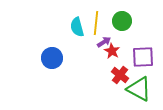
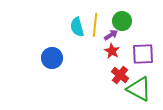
yellow line: moved 1 px left, 2 px down
purple arrow: moved 7 px right, 7 px up
purple square: moved 3 px up
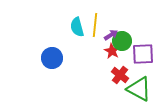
green circle: moved 20 px down
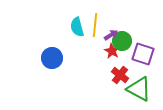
purple square: rotated 20 degrees clockwise
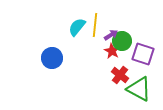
cyan semicircle: rotated 54 degrees clockwise
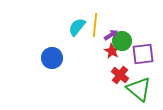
purple square: rotated 25 degrees counterclockwise
green triangle: rotated 12 degrees clockwise
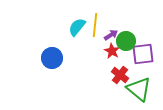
green circle: moved 4 px right
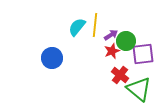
red star: rotated 21 degrees clockwise
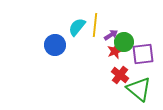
green circle: moved 2 px left, 1 px down
red star: moved 3 px right
blue circle: moved 3 px right, 13 px up
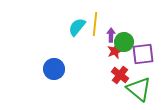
yellow line: moved 1 px up
purple arrow: rotated 56 degrees counterclockwise
blue circle: moved 1 px left, 24 px down
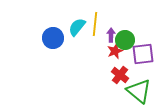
green circle: moved 1 px right, 2 px up
blue circle: moved 1 px left, 31 px up
green triangle: moved 2 px down
